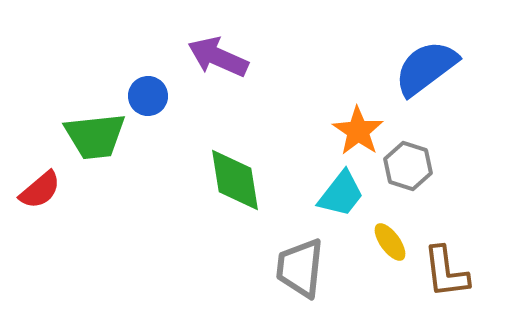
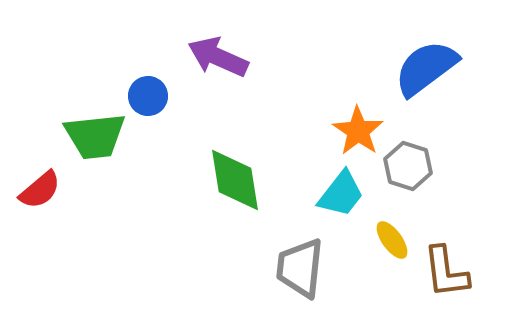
yellow ellipse: moved 2 px right, 2 px up
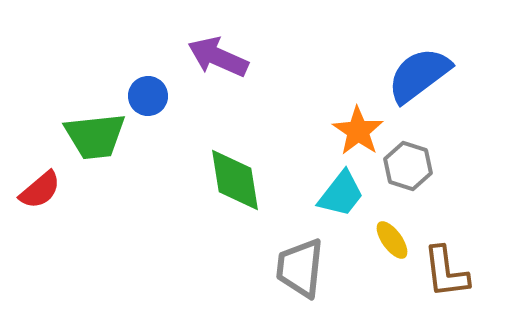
blue semicircle: moved 7 px left, 7 px down
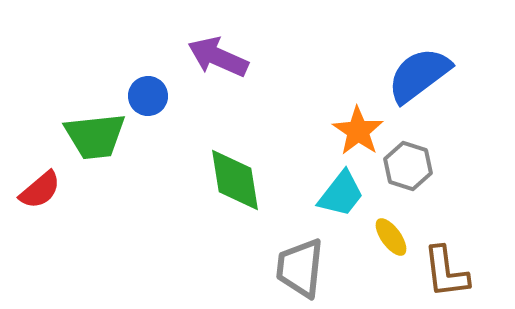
yellow ellipse: moved 1 px left, 3 px up
